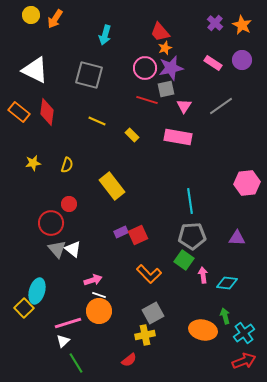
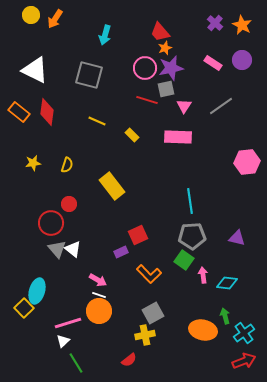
pink rectangle at (178, 137): rotated 8 degrees counterclockwise
pink hexagon at (247, 183): moved 21 px up
purple rectangle at (121, 232): moved 20 px down
purple triangle at (237, 238): rotated 12 degrees clockwise
pink arrow at (93, 280): moved 5 px right; rotated 48 degrees clockwise
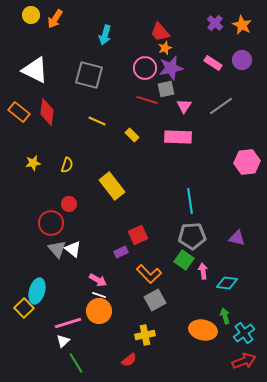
pink arrow at (203, 275): moved 4 px up
gray square at (153, 313): moved 2 px right, 13 px up
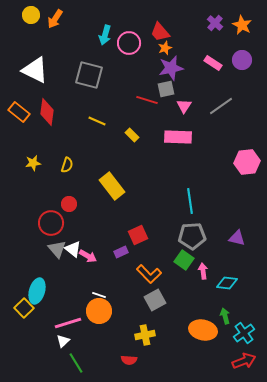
pink circle at (145, 68): moved 16 px left, 25 px up
pink arrow at (98, 280): moved 10 px left, 24 px up
red semicircle at (129, 360): rotated 42 degrees clockwise
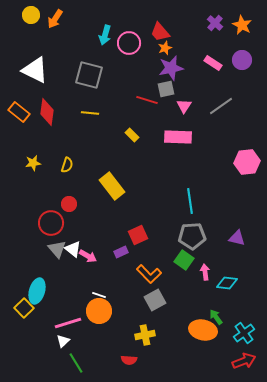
yellow line at (97, 121): moved 7 px left, 8 px up; rotated 18 degrees counterclockwise
pink arrow at (203, 271): moved 2 px right, 1 px down
green arrow at (225, 316): moved 9 px left, 1 px down; rotated 21 degrees counterclockwise
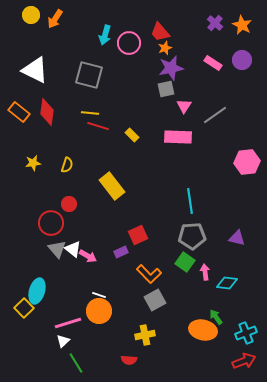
red line at (147, 100): moved 49 px left, 26 px down
gray line at (221, 106): moved 6 px left, 9 px down
green square at (184, 260): moved 1 px right, 2 px down
cyan cross at (244, 333): moved 2 px right; rotated 15 degrees clockwise
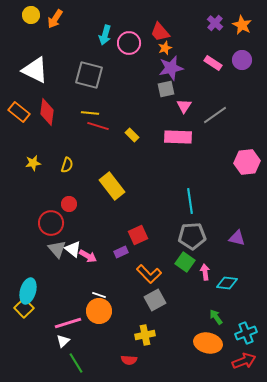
cyan ellipse at (37, 291): moved 9 px left
orange ellipse at (203, 330): moved 5 px right, 13 px down
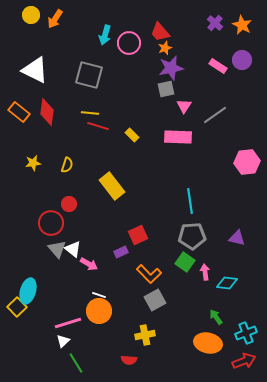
pink rectangle at (213, 63): moved 5 px right, 3 px down
pink arrow at (88, 256): moved 1 px right, 8 px down
yellow square at (24, 308): moved 7 px left, 1 px up
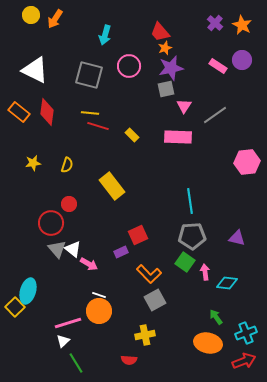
pink circle at (129, 43): moved 23 px down
yellow square at (17, 307): moved 2 px left
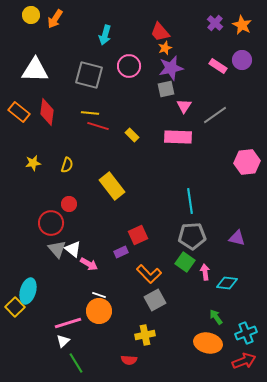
white triangle at (35, 70): rotated 24 degrees counterclockwise
